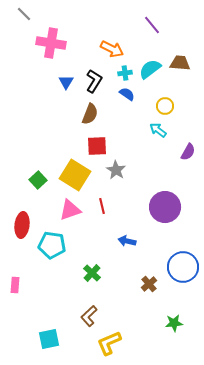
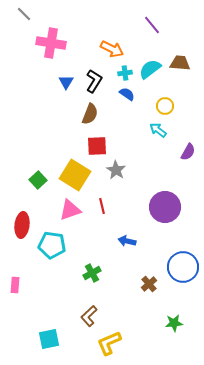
green cross: rotated 18 degrees clockwise
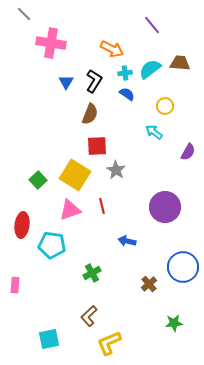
cyan arrow: moved 4 px left, 2 px down
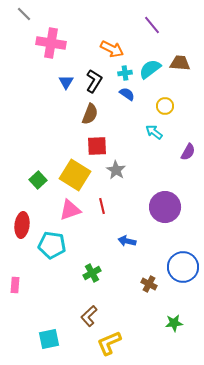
brown cross: rotated 21 degrees counterclockwise
